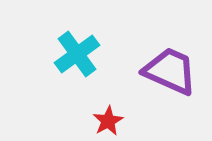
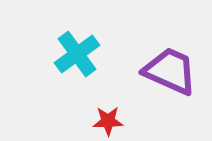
red star: rotated 28 degrees clockwise
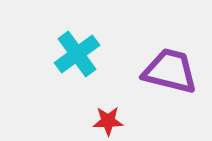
purple trapezoid: rotated 10 degrees counterclockwise
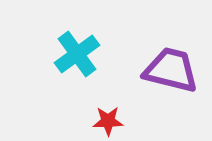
purple trapezoid: moved 1 px right, 1 px up
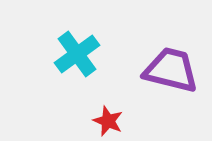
red star: rotated 24 degrees clockwise
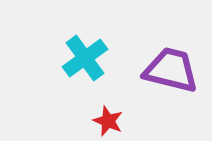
cyan cross: moved 8 px right, 4 px down
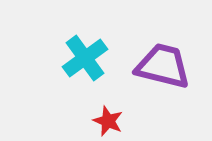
purple trapezoid: moved 8 px left, 4 px up
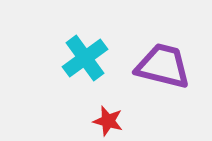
red star: rotated 8 degrees counterclockwise
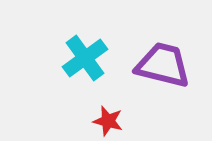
purple trapezoid: moved 1 px up
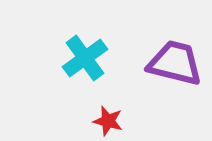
purple trapezoid: moved 12 px right, 2 px up
